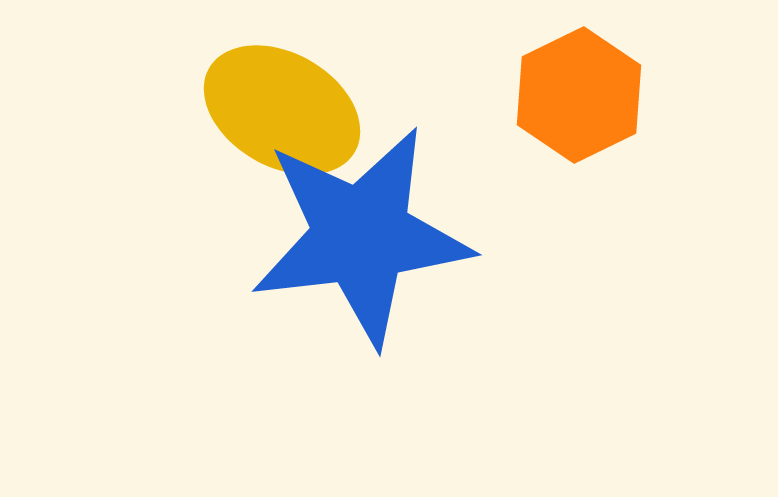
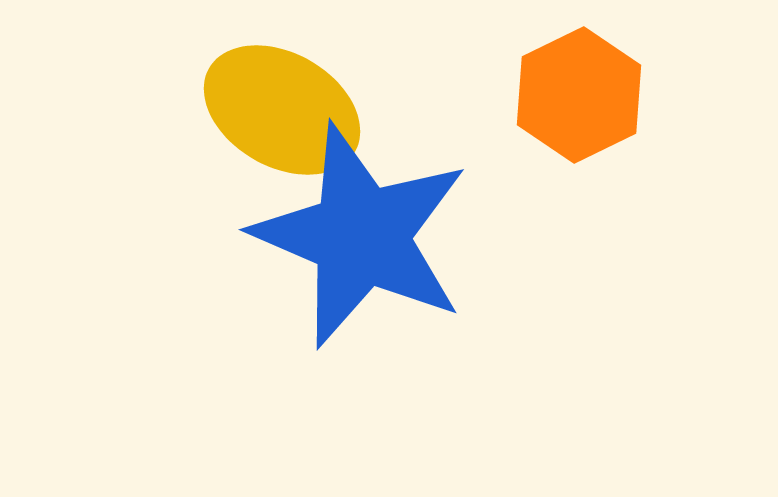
blue star: rotated 30 degrees clockwise
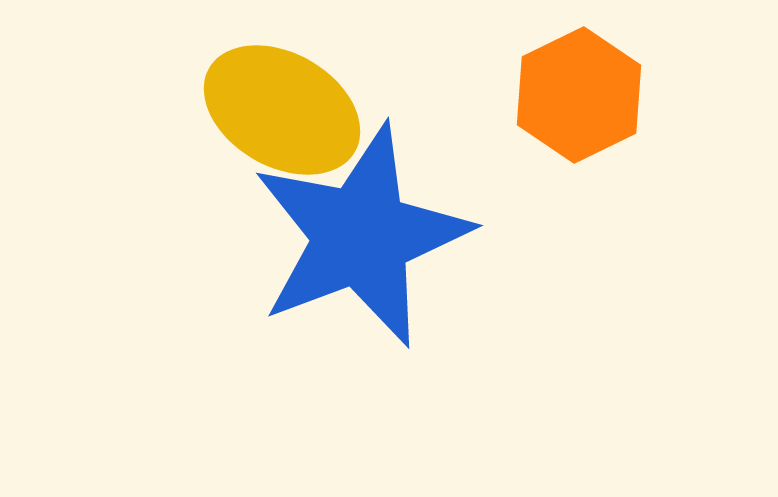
blue star: rotated 28 degrees clockwise
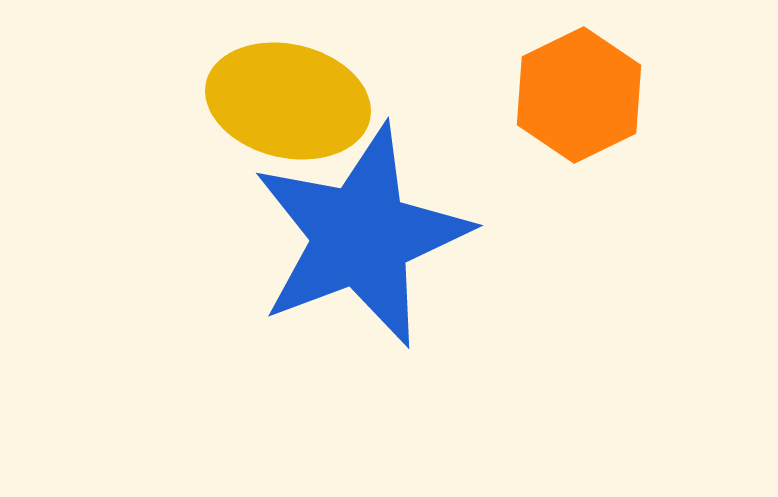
yellow ellipse: moved 6 px right, 9 px up; rotated 17 degrees counterclockwise
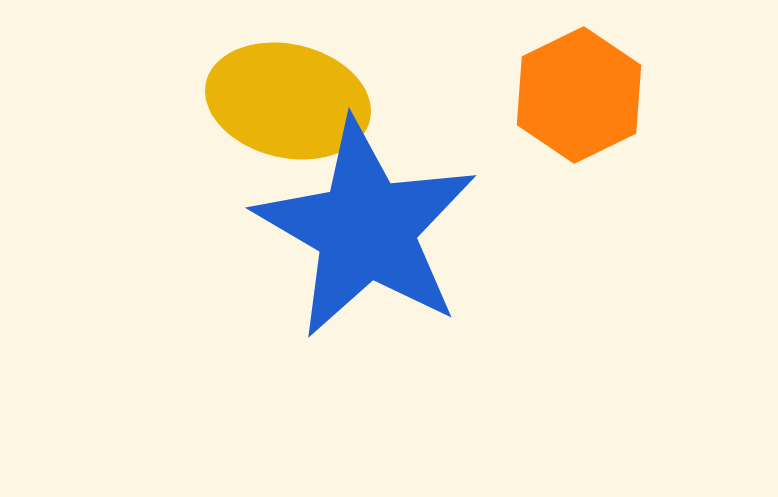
blue star: moved 5 px right, 7 px up; rotated 21 degrees counterclockwise
